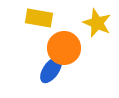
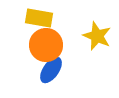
yellow star: moved 13 px down
orange circle: moved 18 px left, 3 px up
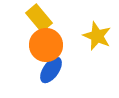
yellow rectangle: rotated 40 degrees clockwise
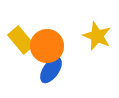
yellow rectangle: moved 18 px left, 22 px down
orange circle: moved 1 px right, 1 px down
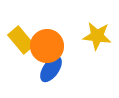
yellow star: rotated 16 degrees counterclockwise
blue ellipse: moved 1 px up
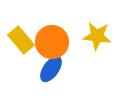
orange circle: moved 5 px right, 4 px up
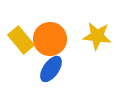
orange circle: moved 2 px left, 3 px up
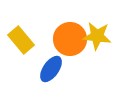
orange circle: moved 20 px right
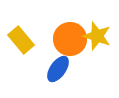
yellow star: rotated 12 degrees clockwise
blue ellipse: moved 7 px right
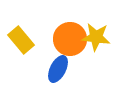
yellow star: moved 1 px left, 1 px down; rotated 12 degrees counterclockwise
blue ellipse: rotated 8 degrees counterclockwise
